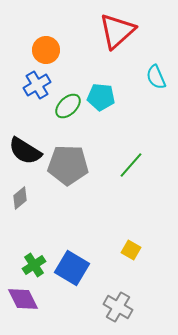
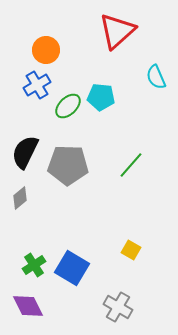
black semicircle: moved 1 px down; rotated 84 degrees clockwise
purple diamond: moved 5 px right, 7 px down
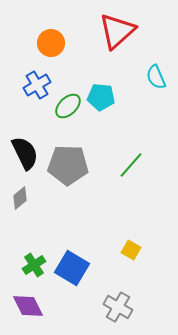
orange circle: moved 5 px right, 7 px up
black semicircle: moved 1 px down; rotated 128 degrees clockwise
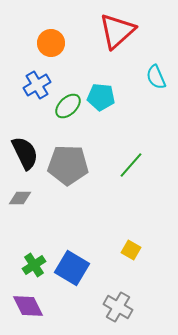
gray diamond: rotated 40 degrees clockwise
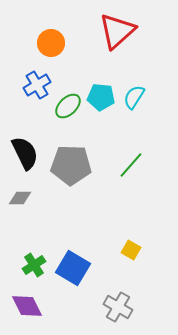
cyan semicircle: moved 22 px left, 20 px down; rotated 55 degrees clockwise
gray pentagon: moved 3 px right
blue square: moved 1 px right
purple diamond: moved 1 px left
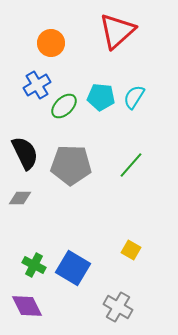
green ellipse: moved 4 px left
green cross: rotated 30 degrees counterclockwise
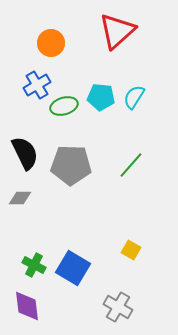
green ellipse: rotated 28 degrees clockwise
purple diamond: rotated 20 degrees clockwise
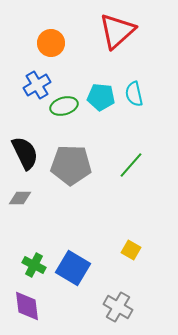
cyan semicircle: moved 3 px up; rotated 45 degrees counterclockwise
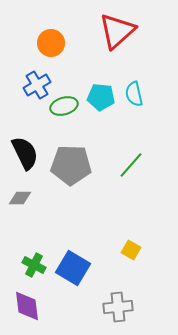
gray cross: rotated 36 degrees counterclockwise
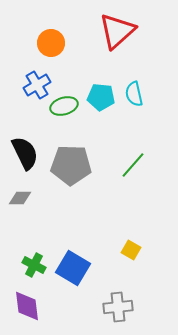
green line: moved 2 px right
